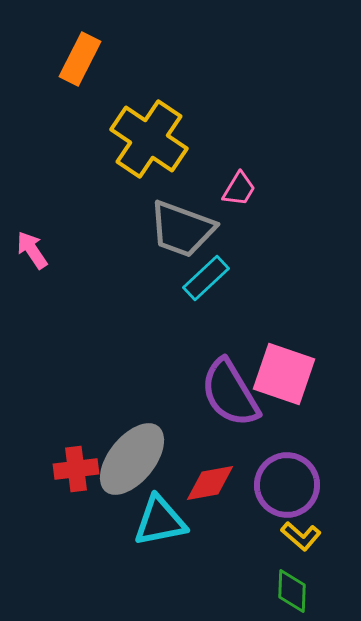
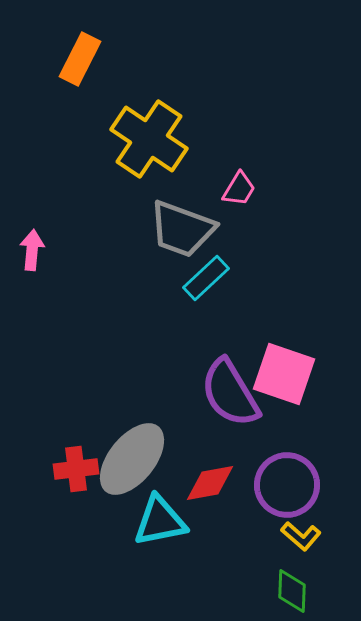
pink arrow: rotated 39 degrees clockwise
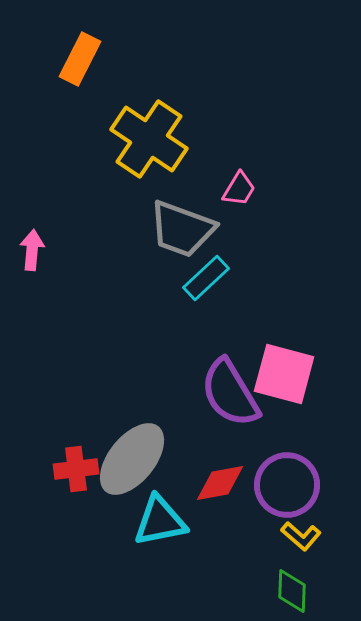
pink square: rotated 4 degrees counterclockwise
red diamond: moved 10 px right
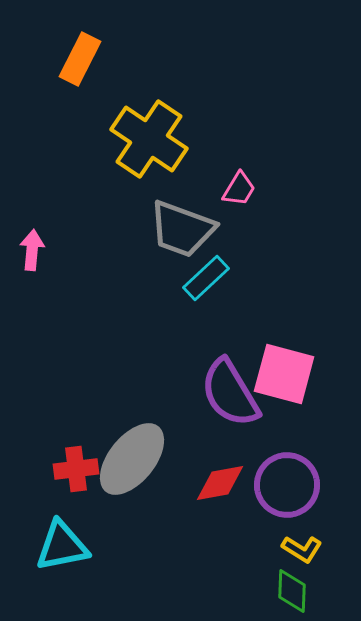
cyan triangle: moved 98 px left, 25 px down
yellow L-shape: moved 1 px right, 13 px down; rotated 9 degrees counterclockwise
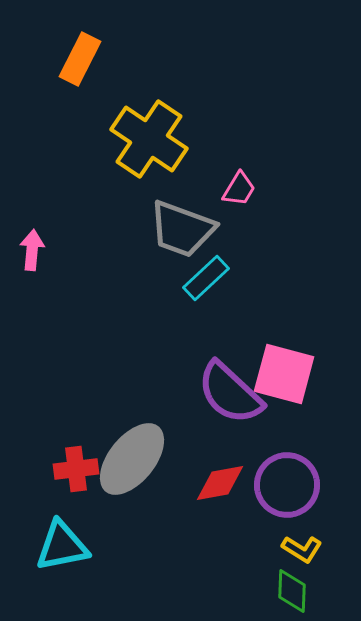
purple semicircle: rotated 16 degrees counterclockwise
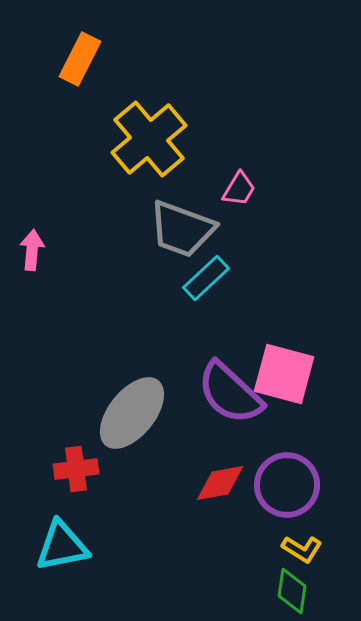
yellow cross: rotated 16 degrees clockwise
gray ellipse: moved 46 px up
green diamond: rotated 6 degrees clockwise
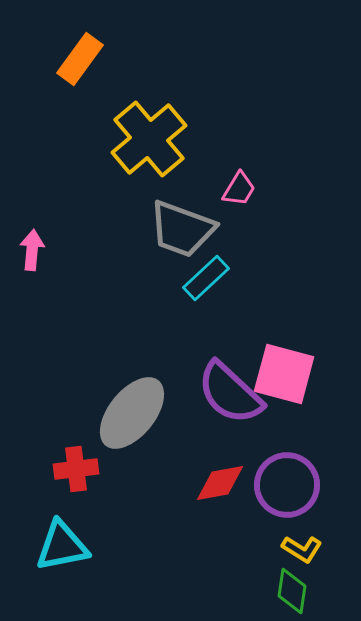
orange rectangle: rotated 9 degrees clockwise
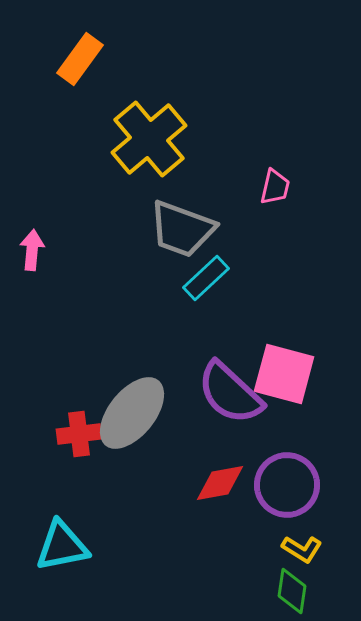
pink trapezoid: moved 36 px right, 2 px up; rotated 18 degrees counterclockwise
red cross: moved 3 px right, 35 px up
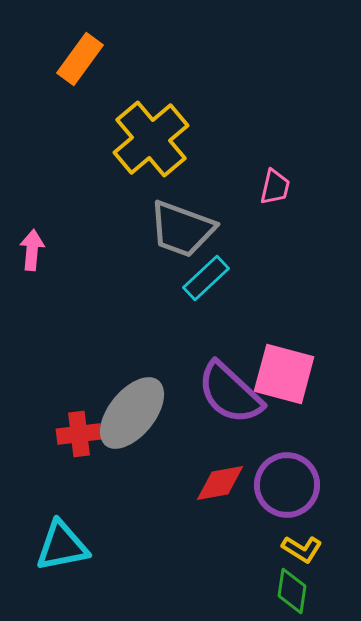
yellow cross: moved 2 px right
